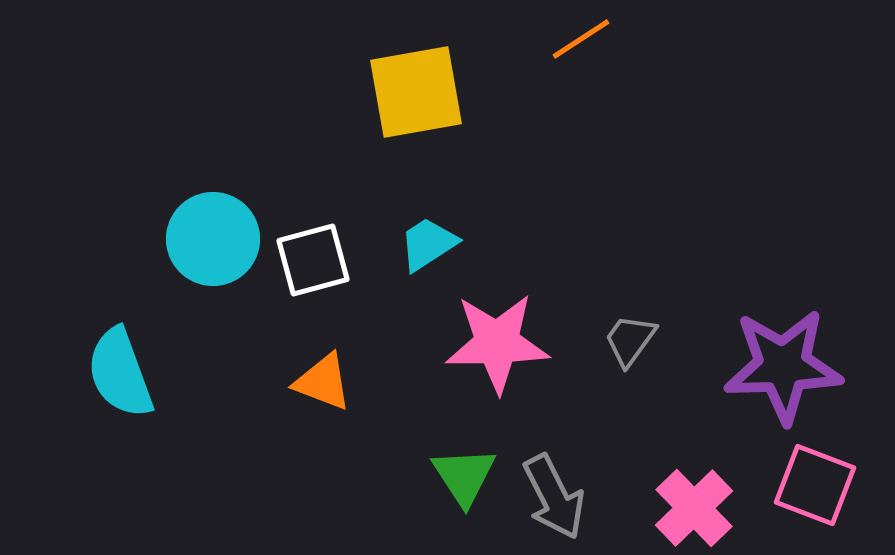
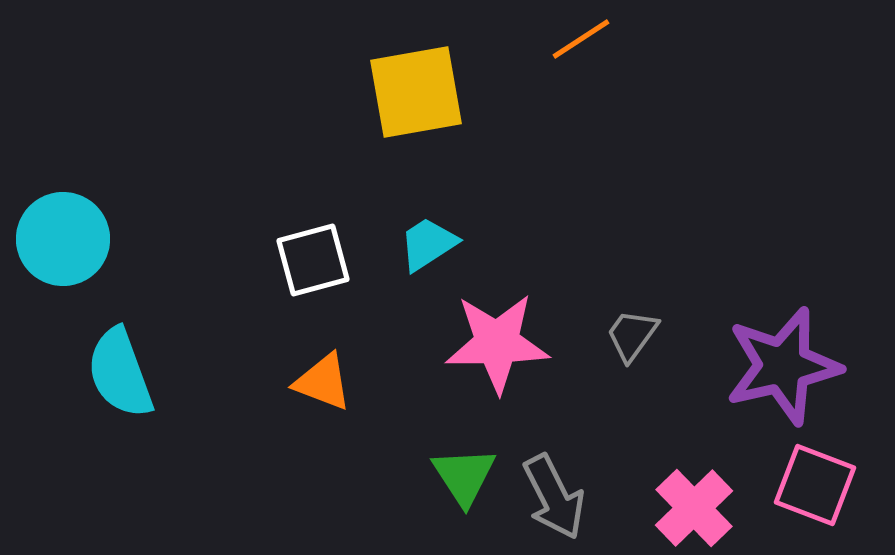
cyan circle: moved 150 px left
gray trapezoid: moved 2 px right, 5 px up
purple star: rotated 11 degrees counterclockwise
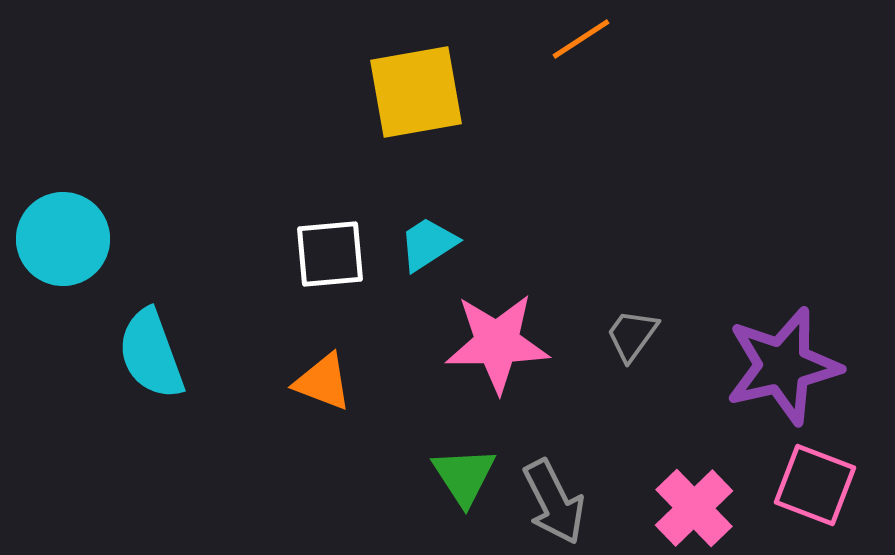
white square: moved 17 px right, 6 px up; rotated 10 degrees clockwise
cyan semicircle: moved 31 px right, 19 px up
gray arrow: moved 5 px down
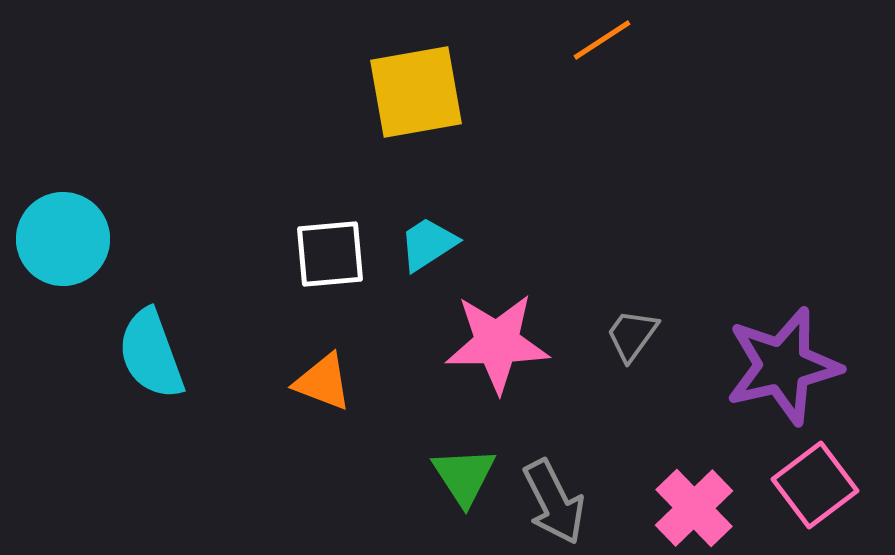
orange line: moved 21 px right, 1 px down
pink square: rotated 32 degrees clockwise
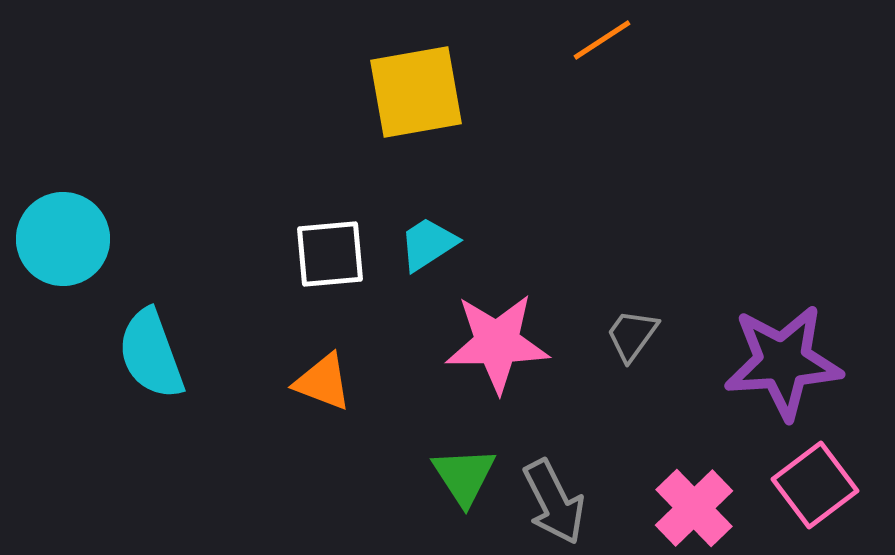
purple star: moved 4 px up; rotated 9 degrees clockwise
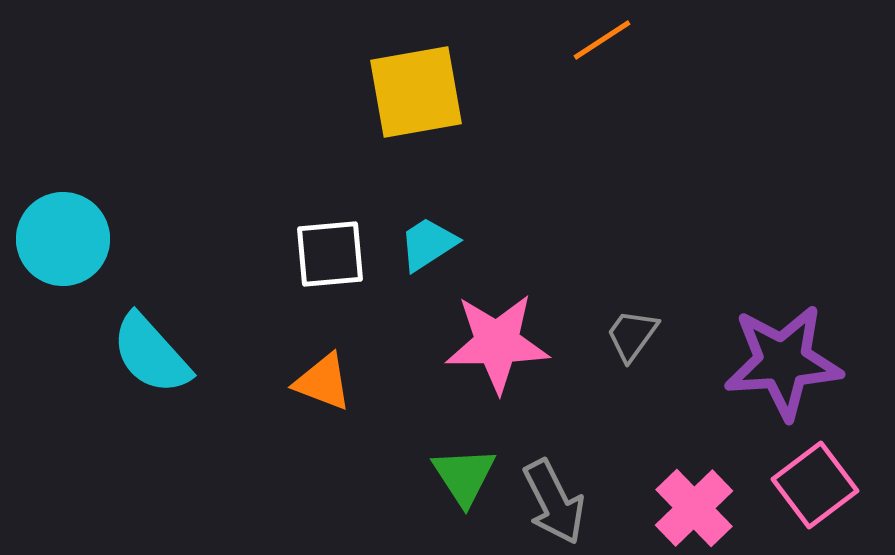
cyan semicircle: rotated 22 degrees counterclockwise
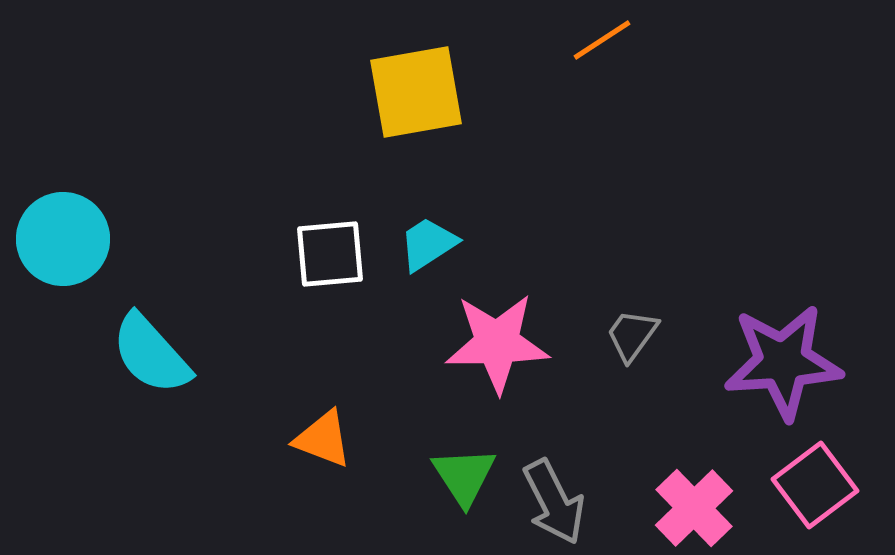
orange triangle: moved 57 px down
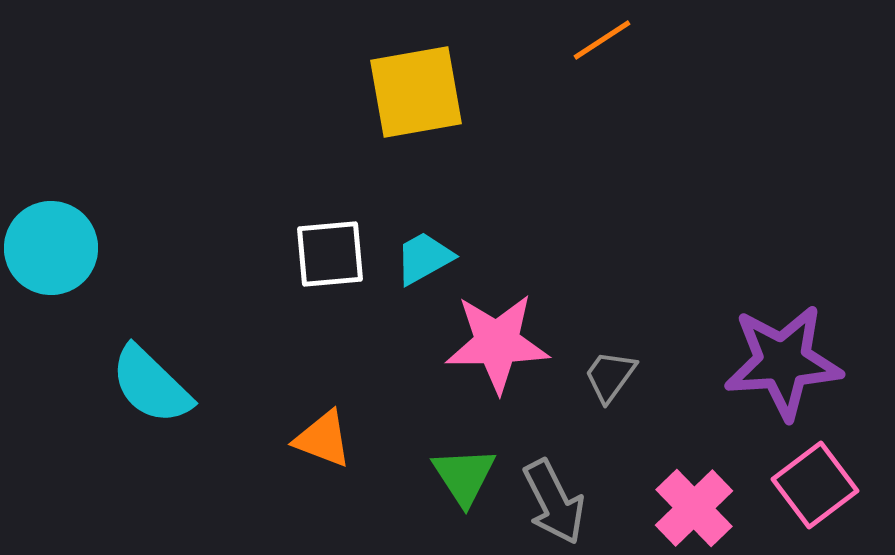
cyan circle: moved 12 px left, 9 px down
cyan trapezoid: moved 4 px left, 14 px down; rotated 4 degrees clockwise
gray trapezoid: moved 22 px left, 41 px down
cyan semicircle: moved 31 px down; rotated 4 degrees counterclockwise
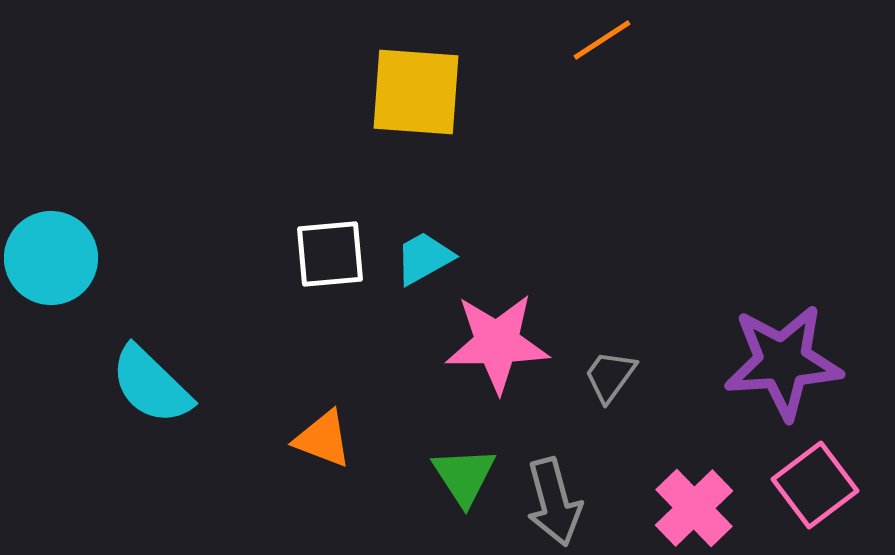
yellow square: rotated 14 degrees clockwise
cyan circle: moved 10 px down
gray arrow: rotated 12 degrees clockwise
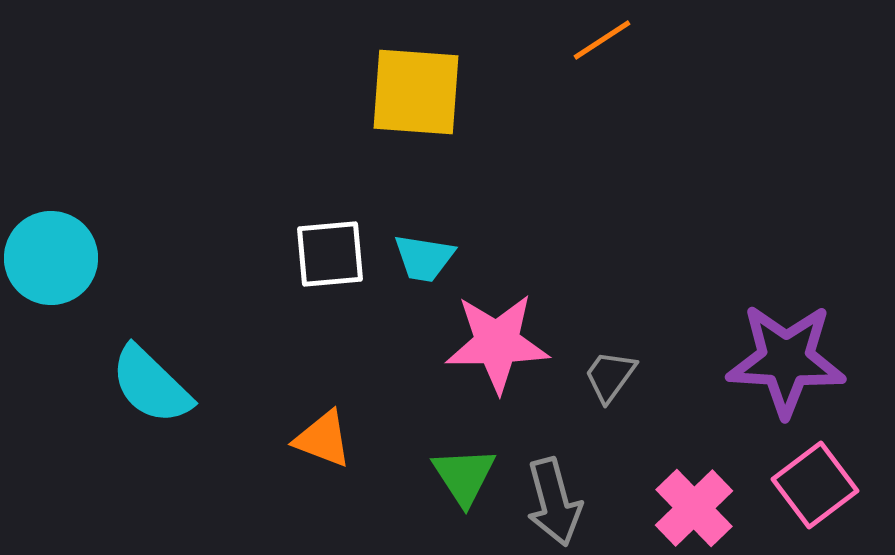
cyan trapezoid: rotated 142 degrees counterclockwise
purple star: moved 3 px right, 2 px up; rotated 7 degrees clockwise
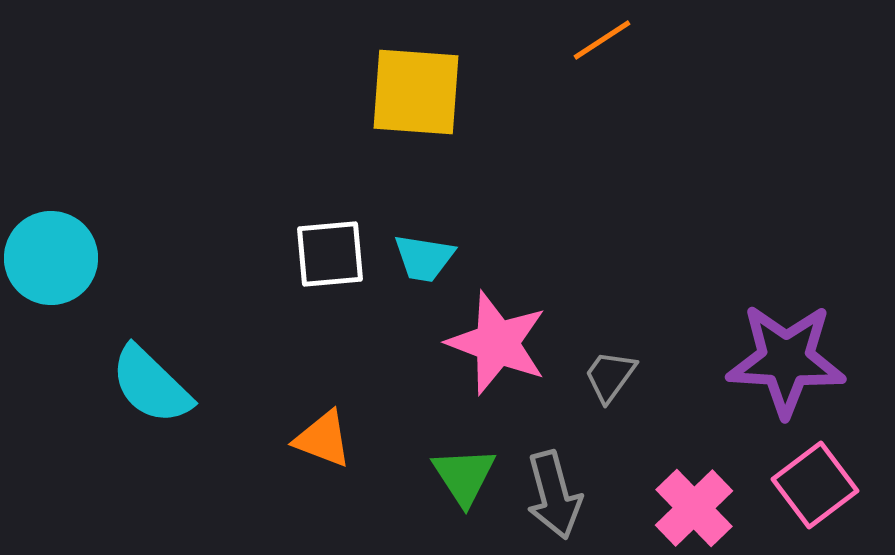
pink star: rotated 22 degrees clockwise
gray arrow: moved 7 px up
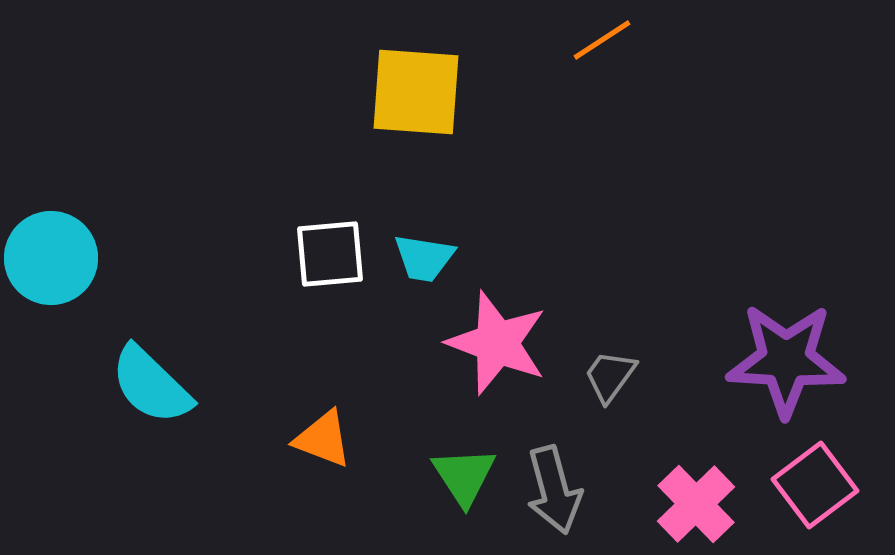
gray arrow: moved 5 px up
pink cross: moved 2 px right, 4 px up
